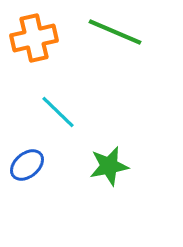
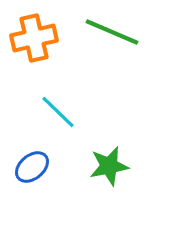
green line: moved 3 px left
blue ellipse: moved 5 px right, 2 px down
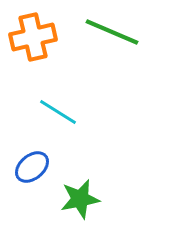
orange cross: moved 1 px left, 1 px up
cyan line: rotated 12 degrees counterclockwise
green star: moved 29 px left, 33 px down
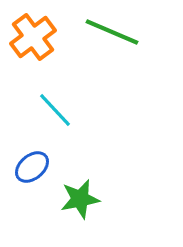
orange cross: rotated 24 degrees counterclockwise
cyan line: moved 3 px left, 2 px up; rotated 15 degrees clockwise
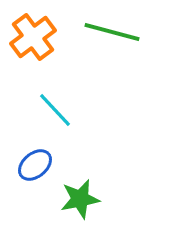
green line: rotated 8 degrees counterclockwise
blue ellipse: moved 3 px right, 2 px up
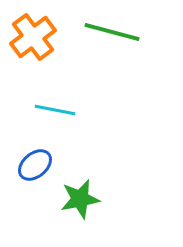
cyan line: rotated 36 degrees counterclockwise
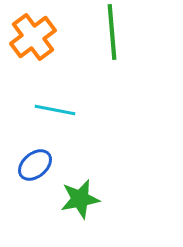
green line: rotated 70 degrees clockwise
